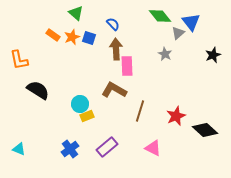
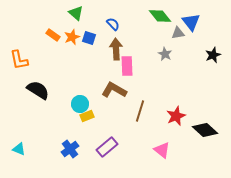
gray triangle: rotated 32 degrees clockwise
pink triangle: moved 9 px right, 2 px down; rotated 12 degrees clockwise
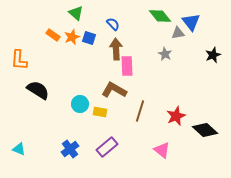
orange L-shape: rotated 15 degrees clockwise
yellow rectangle: moved 13 px right, 4 px up; rotated 32 degrees clockwise
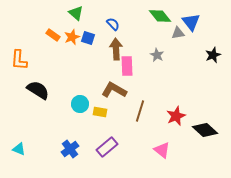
blue square: moved 1 px left
gray star: moved 8 px left, 1 px down
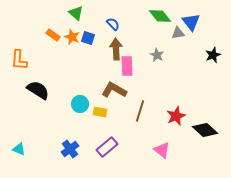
orange star: rotated 28 degrees counterclockwise
